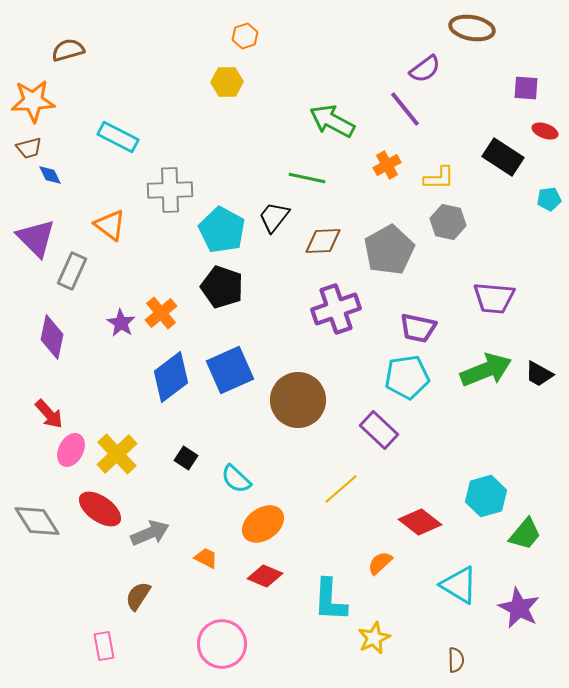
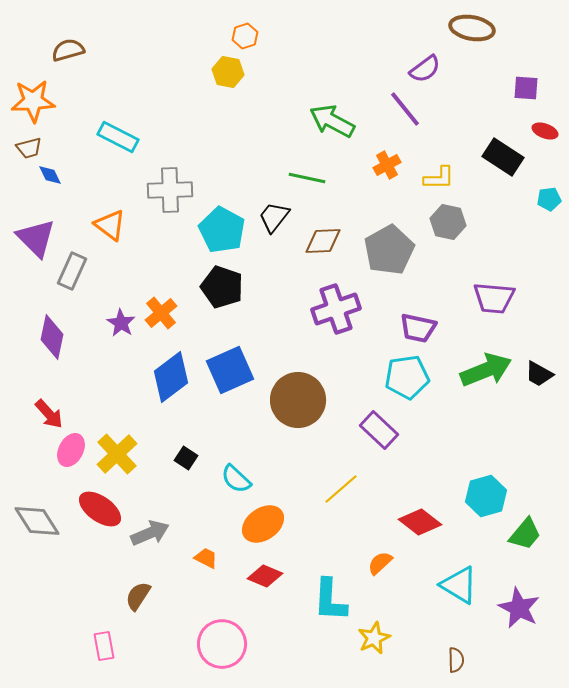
yellow hexagon at (227, 82): moved 1 px right, 10 px up; rotated 12 degrees clockwise
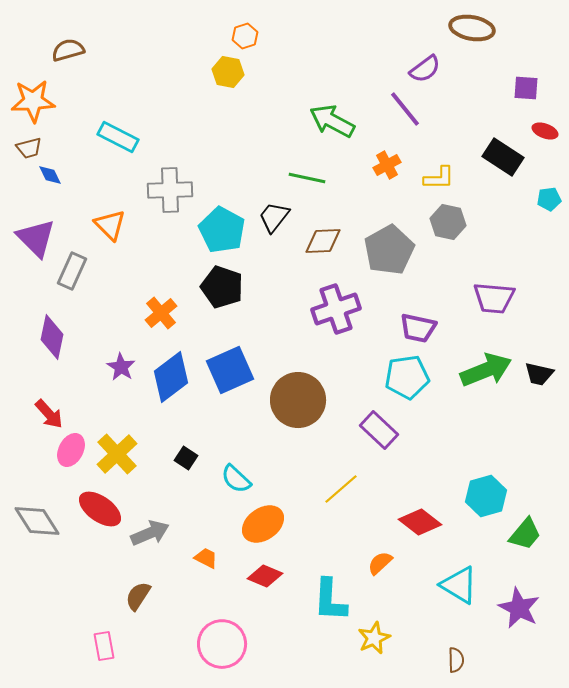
orange triangle at (110, 225): rotated 8 degrees clockwise
purple star at (121, 323): moved 44 px down
black trapezoid at (539, 374): rotated 16 degrees counterclockwise
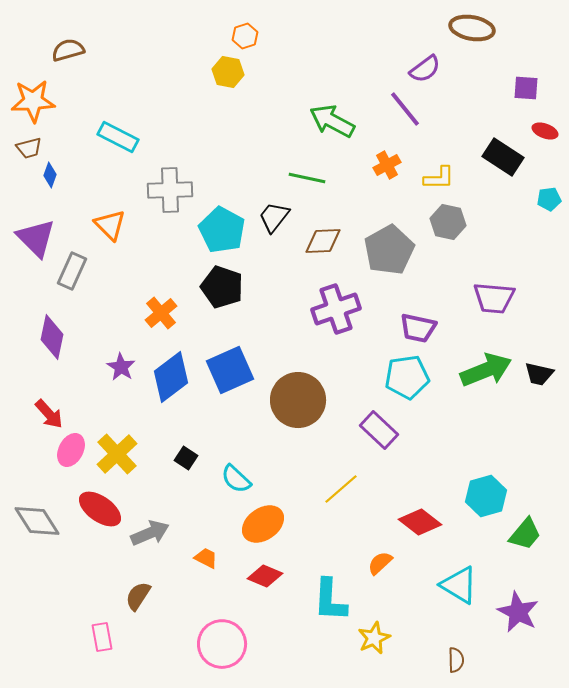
blue diamond at (50, 175): rotated 45 degrees clockwise
purple star at (519, 608): moved 1 px left, 4 px down
pink rectangle at (104, 646): moved 2 px left, 9 px up
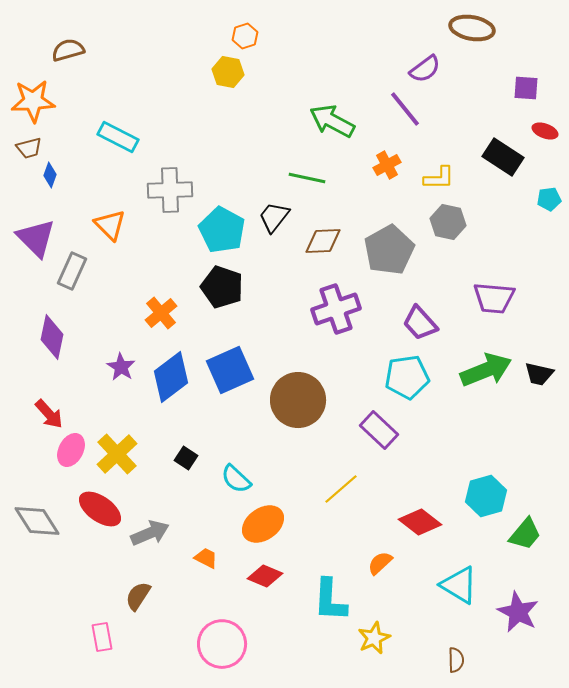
purple trapezoid at (418, 328): moved 2 px right, 5 px up; rotated 36 degrees clockwise
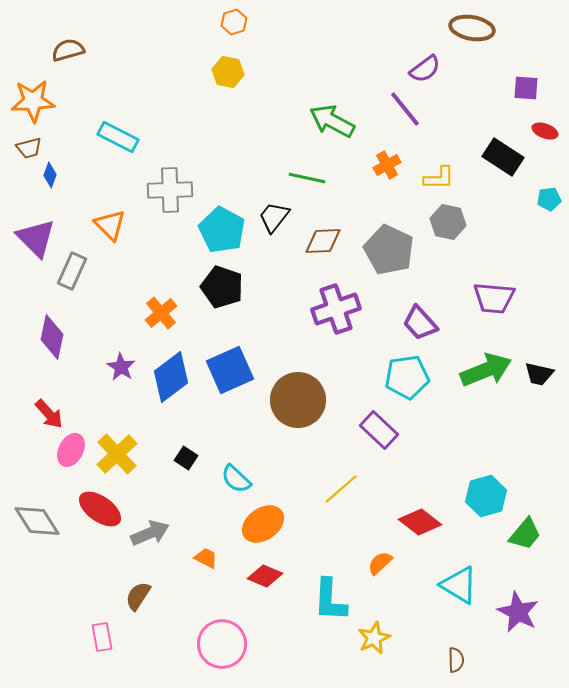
orange hexagon at (245, 36): moved 11 px left, 14 px up
gray pentagon at (389, 250): rotated 18 degrees counterclockwise
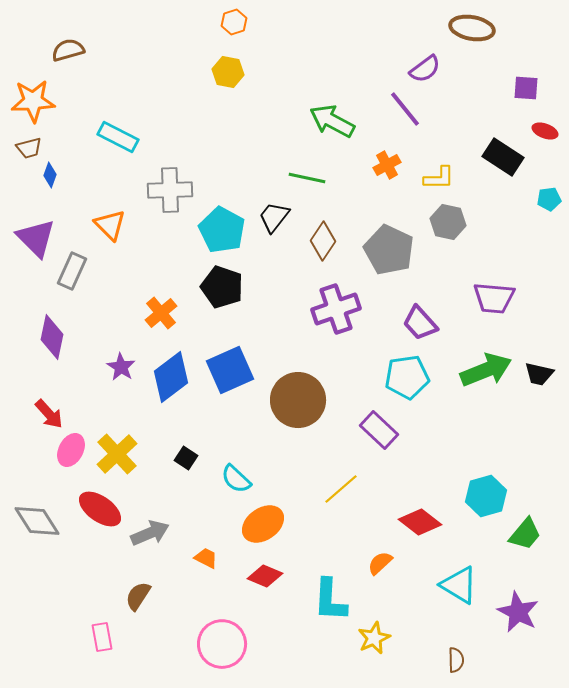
brown diamond at (323, 241): rotated 54 degrees counterclockwise
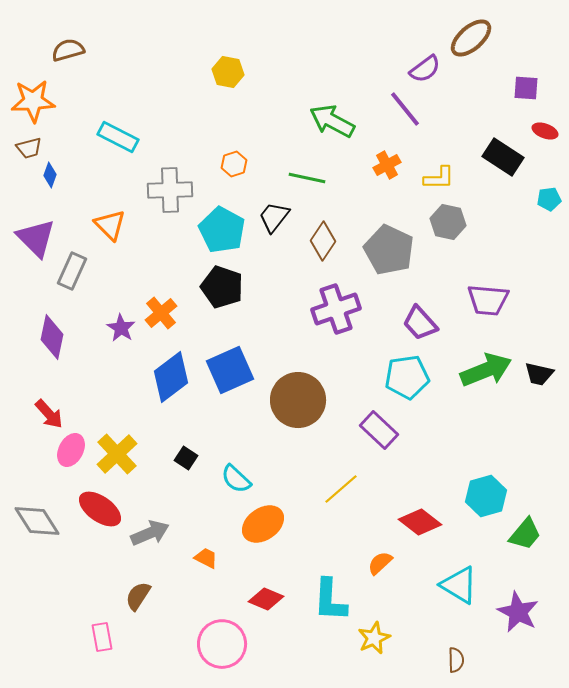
orange hexagon at (234, 22): moved 142 px down
brown ellipse at (472, 28): moved 1 px left, 10 px down; rotated 51 degrees counterclockwise
purple trapezoid at (494, 298): moved 6 px left, 2 px down
purple star at (121, 367): moved 39 px up
red diamond at (265, 576): moved 1 px right, 23 px down
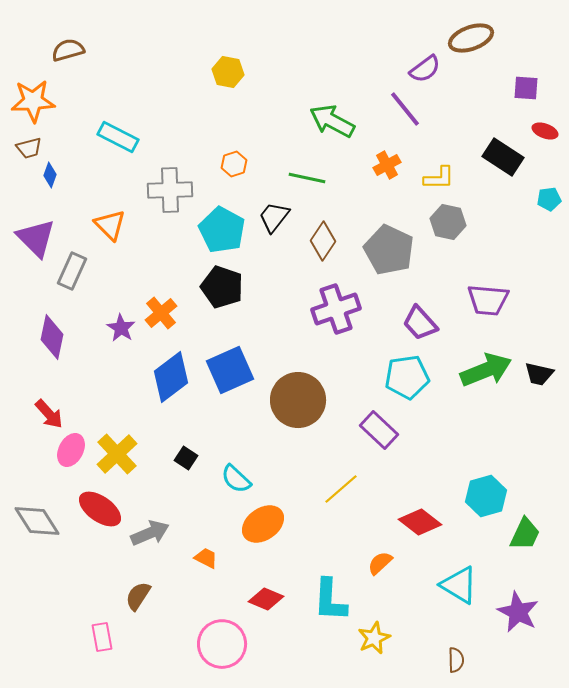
brown ellipse at (471, 38): rotated 21 degrees clockwise
green trapezoid at (525, 534): rotated 15 degrees counterclockwise
